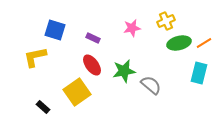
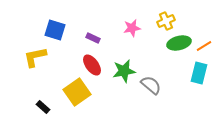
orange line: moved 3 px down
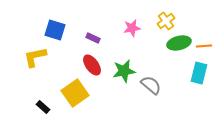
yellow cross: rotated 12 degrees counterclockwise
orange line: rotated 28 degrees clockwise
yellow square: moved 2 px left, 1 px down
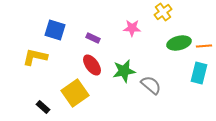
yellow cross: moved 3 px left, 9 px up
pink star: rotated 12 degrees clockwise
yellow L-shape: rotated 25 degrees clockwise
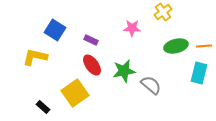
blue square: rotated 15 degrees clockwise
purple rectangle: moved 2 px left, 2 px down
green ellipse: moved 3 px left, 3 px down
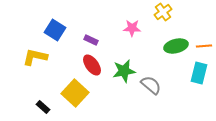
yellow square: rotated 12 degrees counterclockwise
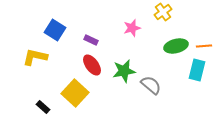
pink star: rotated 18 degrees counterclockwise
cyan rectangle: moved 2 px left, 3 px up
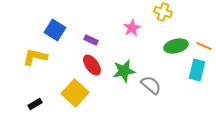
yellow cross: rotated 36 degrees counterclockwise
pink star: rotated 12 degrees counterclockwise
orange line: rotated 28 degrees clockwise
black rectangle: moved 8 px left, 3 px up; rotated 72 degrees counterclockwise
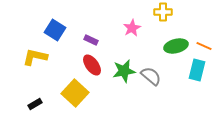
yellow cross: rotated 18 degrees counterclockwise
gray semicircle: moved 9 px up
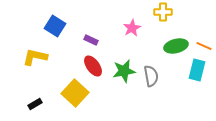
blue square: moved 4 px up
red ellipse: moved 1 px right, 1 px down
gray semicircle: rotated 40 degrees clockwise
